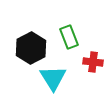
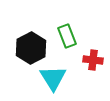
green rectangle: moved 2 px left, 1 px up
red cross: moved 2 px up
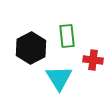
green rectangle: rotated 15 degrees clockwise
cyan triangle: moved 6 px right
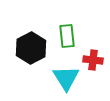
cyan triangle: moved 7 px right
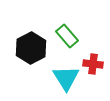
green rectangle: rotated 35 degrees counterclockwise
red cross: moved 4 px down
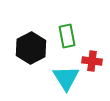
green rectangle: rotated 30 degrees clockwise
red cross: moved 1 px left, 3 px up
